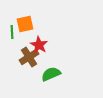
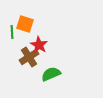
orange square: rotated 30 degrees clockwise
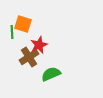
orange square: moved 2 px left
red star: rotated 18 degrees clockwise
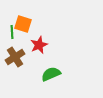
brown cross: moved 14 px left
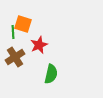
green line: moved 1 px right
green semicircle: rotated 126 degrees clockwise
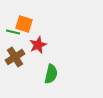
orange square: moved 1 px right
green line: rotated 72 degrees counterclockwise
red star: moved 1 px left
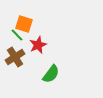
green line: moved 4 px right, 3 px down; rotated 32 degrees clockwise
green semicircle: rotated 24 degrees clockwise
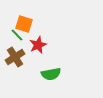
green semicircle: rotated 42 degrees clockwise
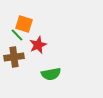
brown cross: moved 1 px left; rotated 24 degrees clockwise
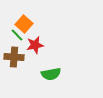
orange square: rotated 24 degrees clockwise
red star: moved 3 px left; rotated 12 degrees clockwise
brown cross: rotated 12 degrees clockwise
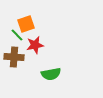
orange square: moved 2 px right; rotated 30 degrees clockwise
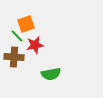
green line: moved 1 px down
